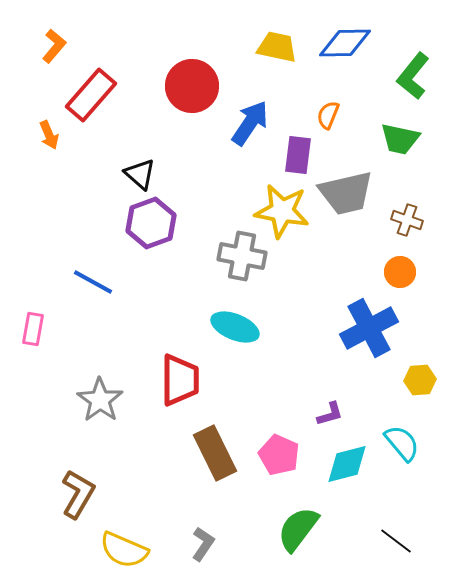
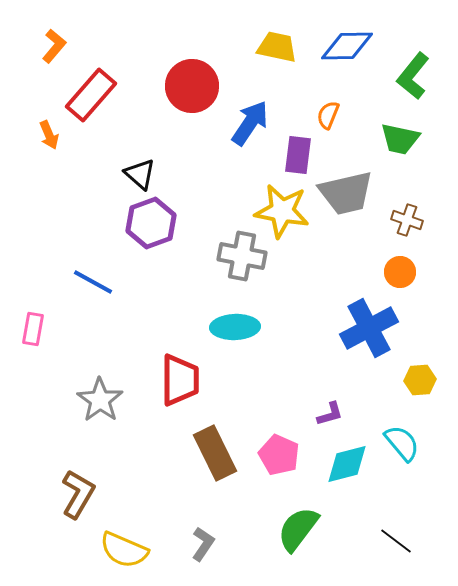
blue diamond: moved 2 px right, 3 px down
cyan ellipse: rotated 24 degrees counterclockwise
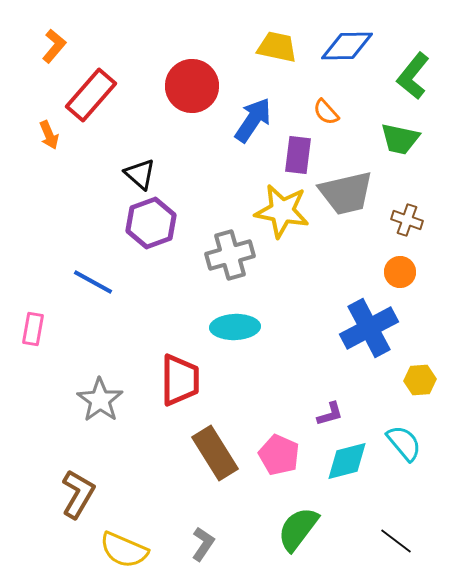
orange semicircle: moved 2 px left, 3 px up; rotated 64 degrees counterclockwise
blue arrow: moved 3 px right, 3 px up
gray cross: moved 12 px left, 1 px up; rotated 27 degrees counterclockwise
cyan semicircle: moved 2 px right
brown rectangle: rotated 6 degrees counterclockwise
cyan diamond: moved 3 px up
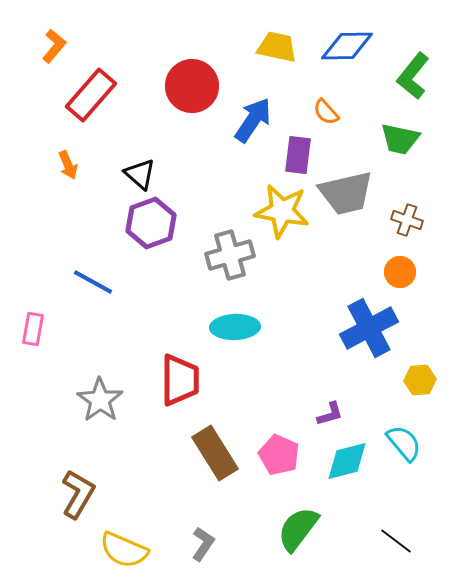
orange arrow: moved 19 px right, 30 px down
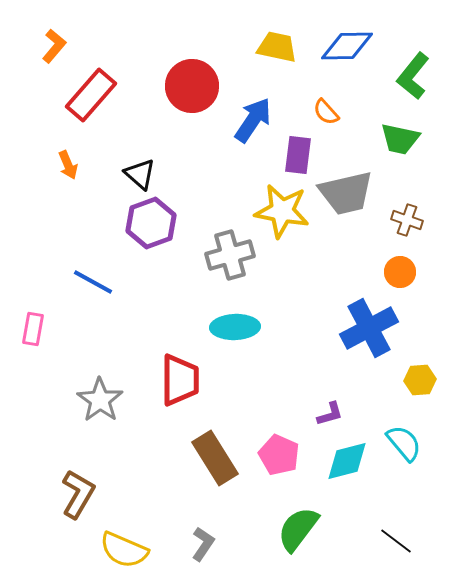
brown rectangle: moved 5 px down
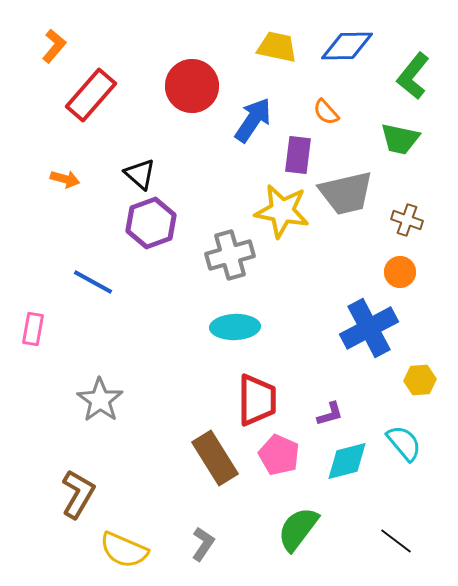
orange arrow: moved 3 px left, 14 px down; rotated 52 degrees counterclockwise
red trapezoid: moved 77 px right, 20 px down
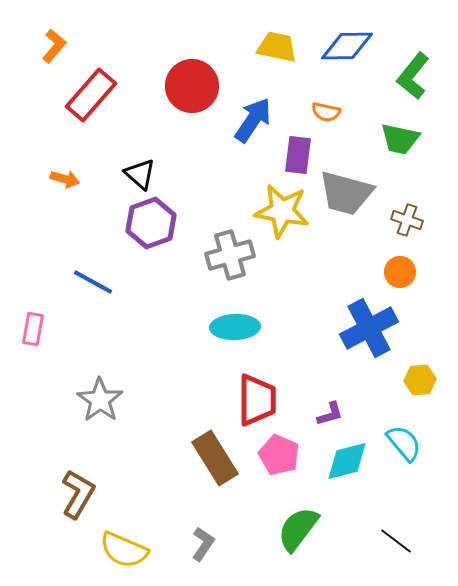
orange semicircle: rotated 36 degrees counterclockwise
gray trapezoid: rotated 28 degrees clockwise
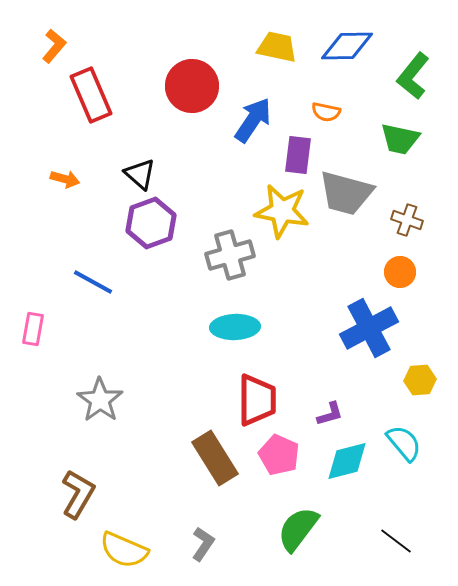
red rectangle: rotated 64 degrees counterclockwise
